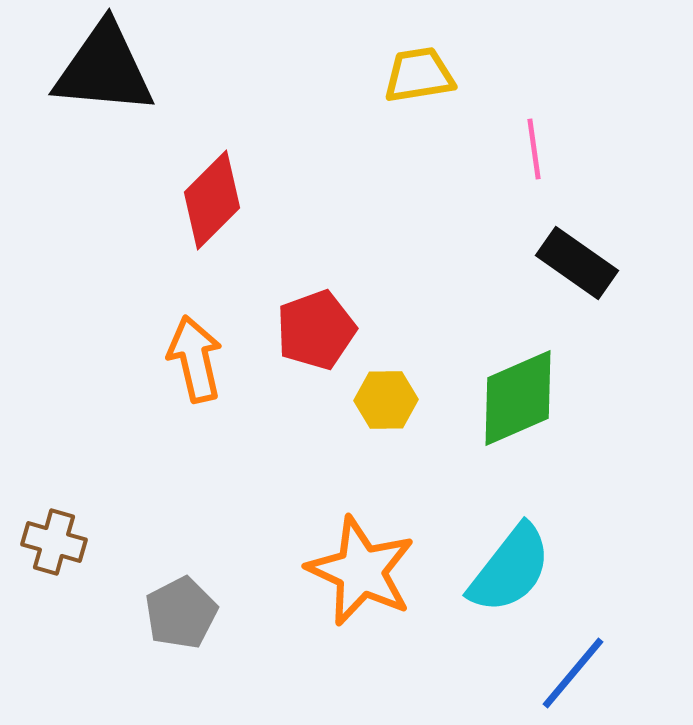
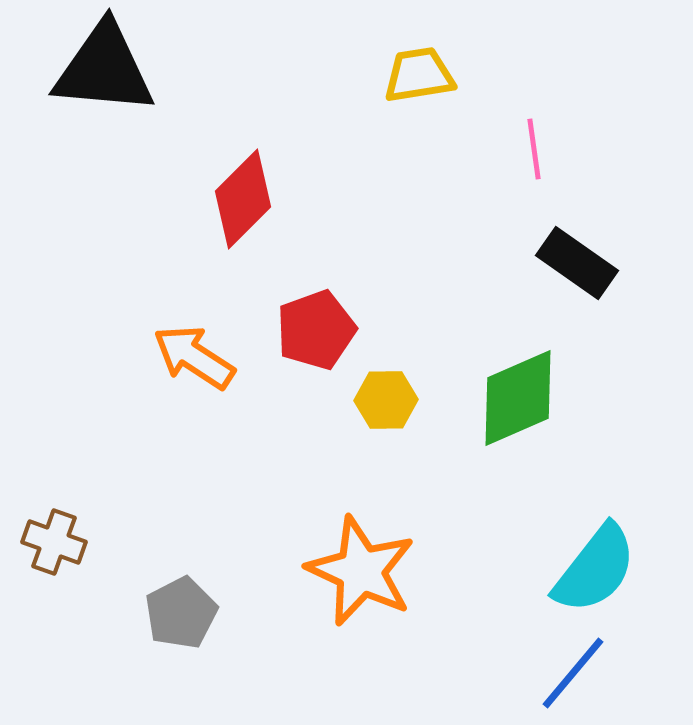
red diamond: moved 31 px right, 1 px up
orange arrow: moved 1 px left, 2 px up; rotated 44 degrees counterclockwise
brown cross: rotated 4 degrees clockwise
cyan semicircle: moved 85 px right
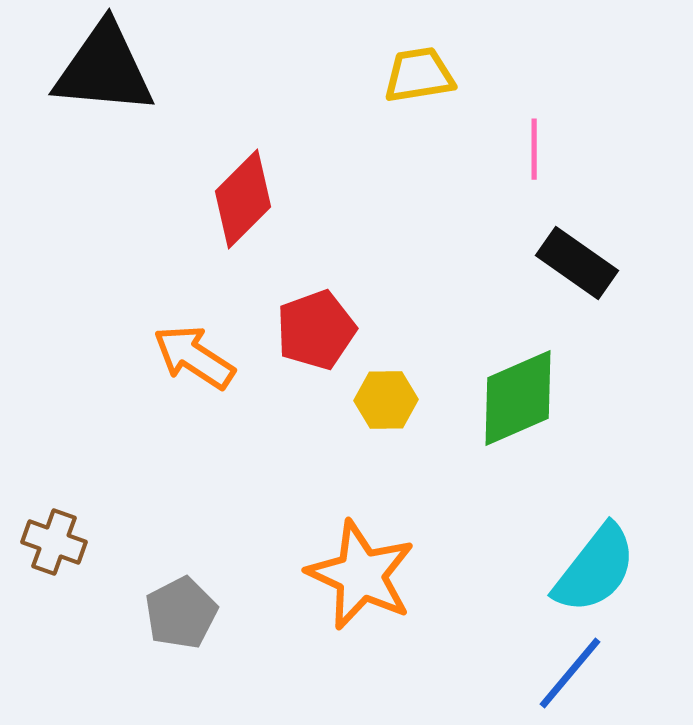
pink line: rotated 8 degrees clockwise
orange star: moved 4 px down
blue line: moved 3 px left
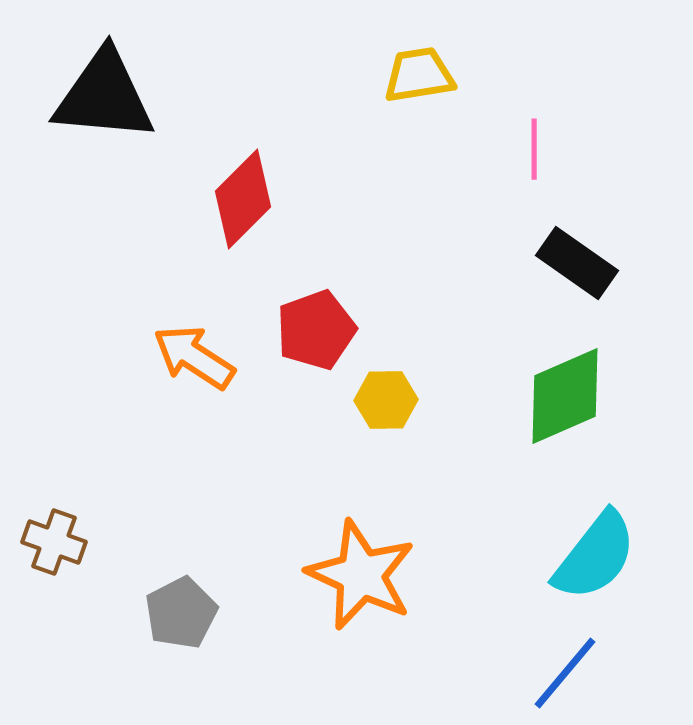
black triangle: moved 27 px down
green diamond: moved 47 px right, 2 px up
cyan semicircle: moved 13 px up
blue line: moved 5 px left
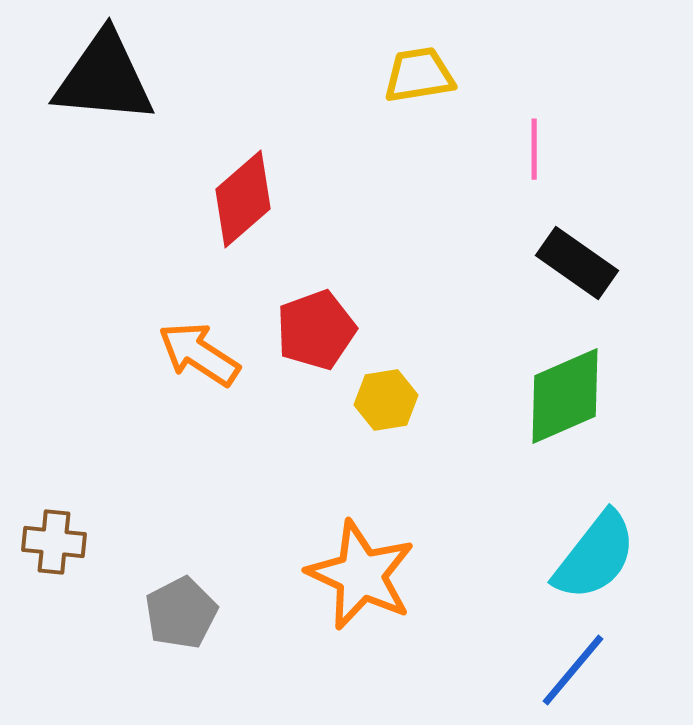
black triangle: moved 18 px up
red diamond: rotated 4 degrees clockwise
orange arrow: moved 5 px right, 3 px up
yellow hexagon: rotated 8 degrees counterclockwise
brown cross: rotated 14 degrees counterclockwise
blue line: moved 8 px right, 3 px up
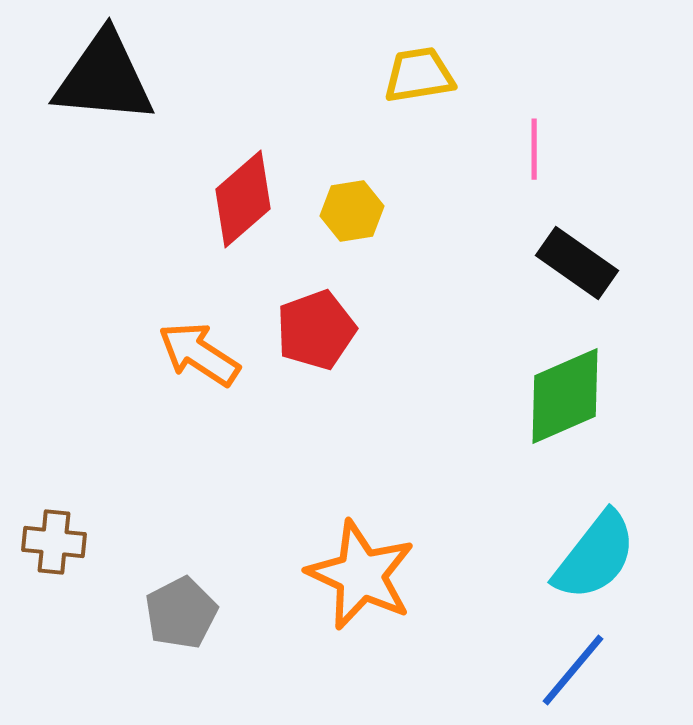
yellow hexagon: moved 34 px left, 189 px up
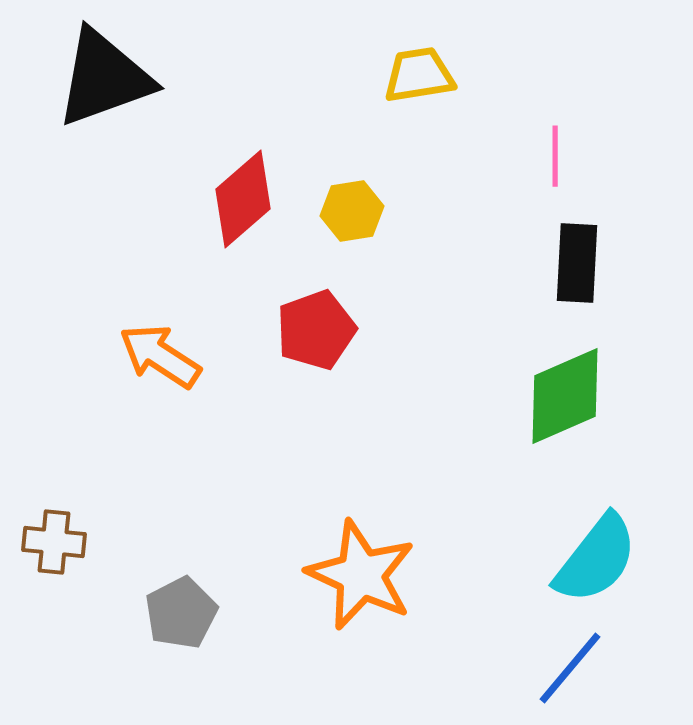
black triangle: rotated 25 degrees counterclockwise
pink line: moved 21 px right, 7 px down
black rectangle: rotated 58 degrees clockwise
orange arrow: moved 39 px left, 2 px down
cyan semicircle: moved 1 px right, 3 px down
blue line: moved 3 px left, 2 px up
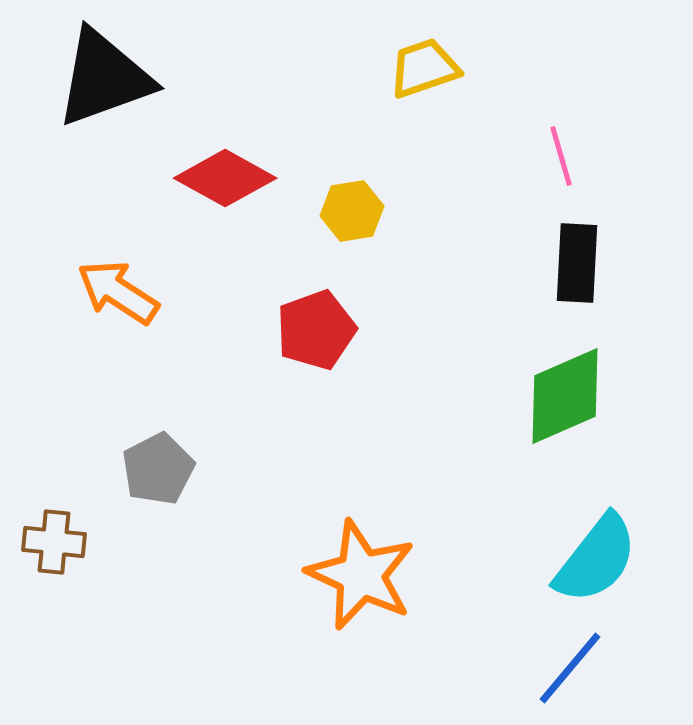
yellow trapezoid: moved 5 px right, 7 px up; rotated 10 degrees counterclockwise
pink line: moved 6 px right; rotated 16 degrees counterclockwise
red diamond: moved 18 px left, 21 px up; rotated 70 degrees clockwise
orange arrow: moved 42 px left, 64 px up
gray pentagon: moved 23 px left, 144 px up
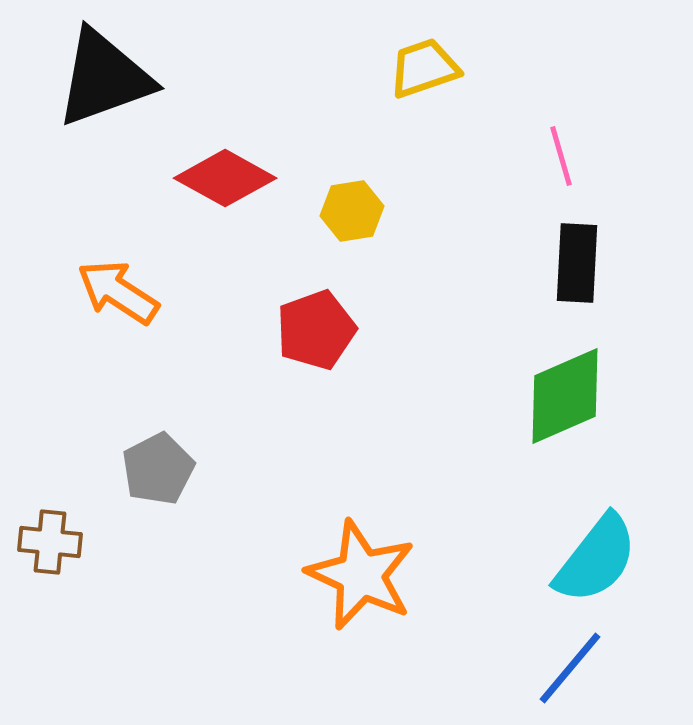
brown cross: moved 4 px left
